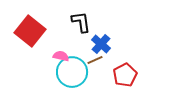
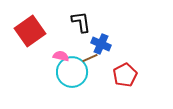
red square: rotated 16 degrees clockwise
blue cross: rotated 18 degrees counterclockwise
brown line: moved 5 px left, 2 px up
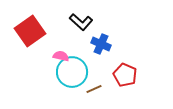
black L-shape: rotated 140 degrees clockwise
brown line: moved 4 px right, 31 px down
red pentagon: rotated 20 degrees counterclockwise
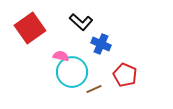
red square: moved 3 px up
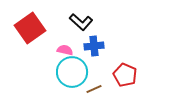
blue cross: moved 7 px left, 2 px down; rotated 30 degrees counterclockwise
pink semicircle: moved 4 px right, 6 px up
